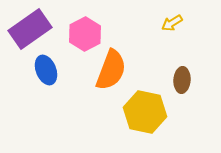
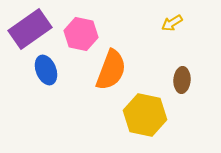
pink hexagon: moved 4 px left; rotated 20 degrees counterclockwise
yellow hexagon: moved 3 px down
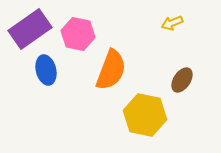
yellow arrow: rotated 10 degrees clockwise
pink hexagon: moved 3 px left
blue ellipse: rotated 8 degrees clockwise
brown ellipse: rotated 30 degrees clockwise
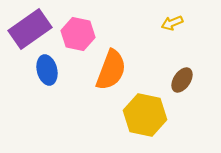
blue ellipse: moved 1 px right
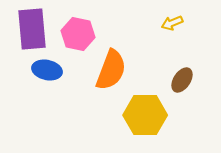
purple rectangle: moved 2 px right; rotated 60 degrees counterclockwise
blue ellipse: rotated 64 degrees counterclockwise
yellow hexagon: rotated 12 degrees counterclockwise
